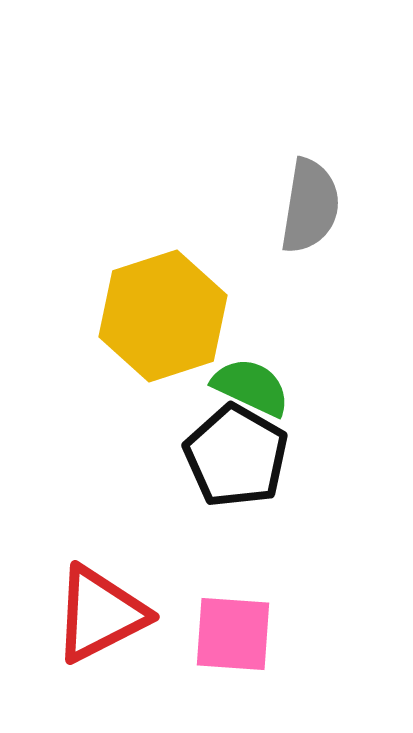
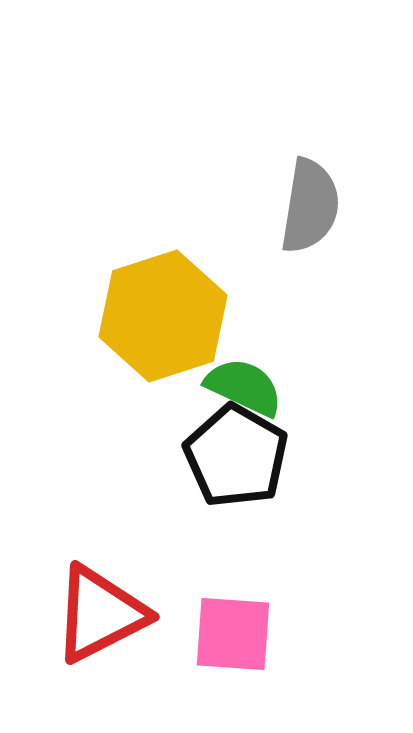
green semicircle: moved 7 px left
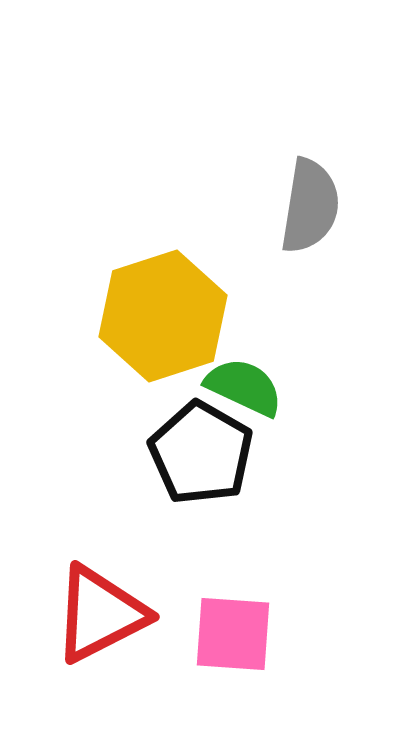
black pentagon: moved 35 px left, 3 px up
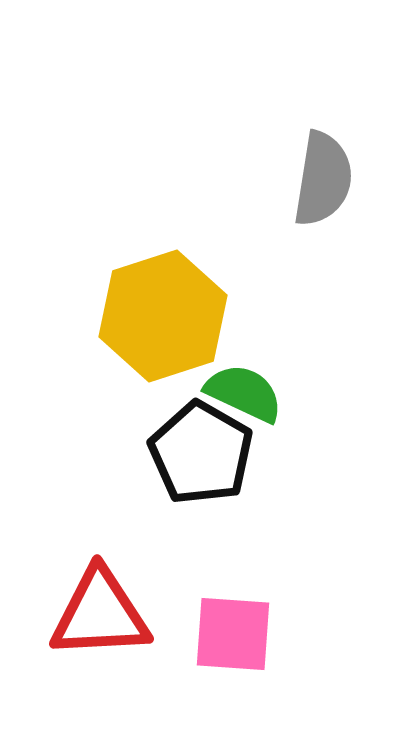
gray semicircle: moved 13 px right, 27 px up
green semicircle: moved 6 px down
red triangle: rotated 24 degrees clockwise
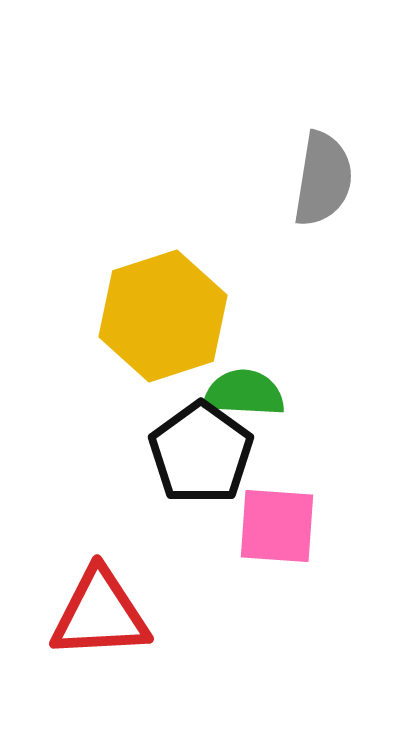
green semicircle: rotated 22 degrees counterclockwise
black pentagon: rotated 6 degrees clockwise
pink square: moved 44 px right, 108 px up
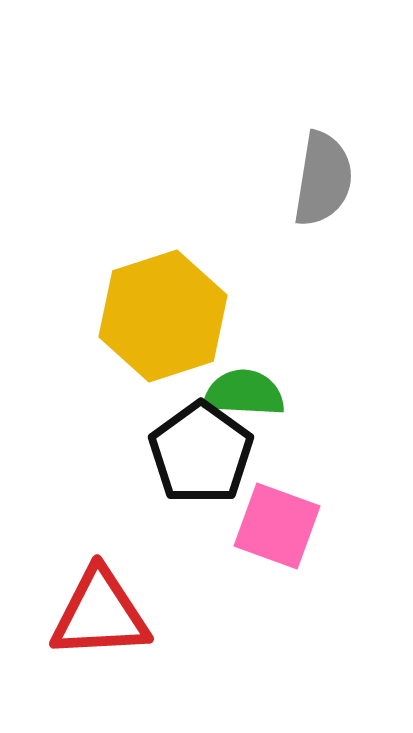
pink square: rotated 16 degrees clockwise
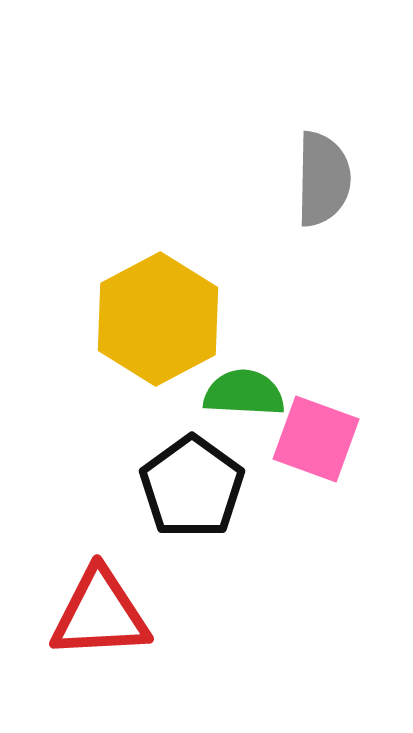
gray semicircle: rotated 8 degrees counterclockwise
yellow hexagon: moved 5 px left, 3 px down; rotated 10 degrees counterclockwise
black pentagon: moved 9 px left, 34 px down
pink square: moved 39 px right, 87 px up
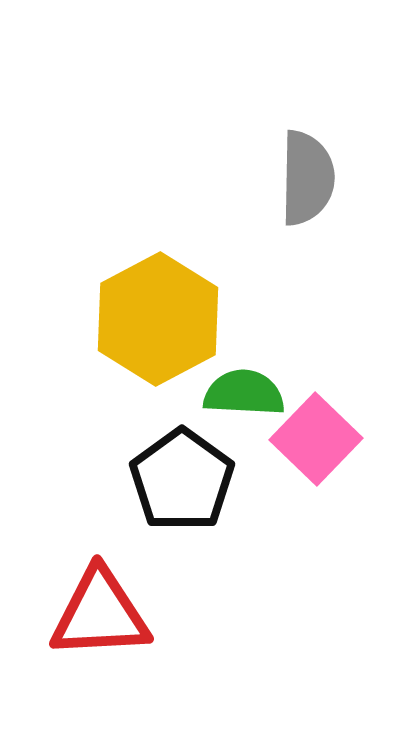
gray semicircle: moved 16 px left, 1 px up
pink square: rotated 24 degrees clockwise
black pentagon: moved 10 px left, 7 px up
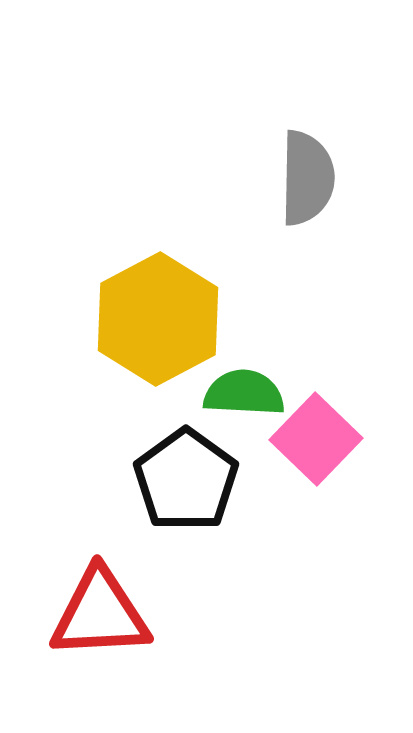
black pentagon: moved 4 px right
